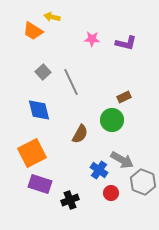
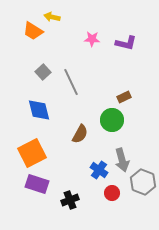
gray arrow: rotated 45 degrees clockwise
purple rectangle: moved 3 px left
red circle: moved 1 px right
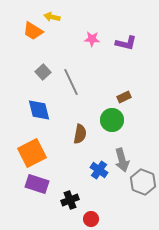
brown semicircle: rotated 18 degrees counterclockwise
red circle: moved 21 px left, 26 px down
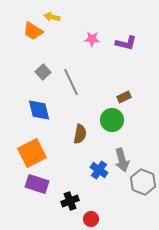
black cross: moved 1 px down
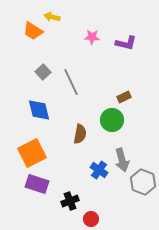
pink star: moved 2 px up
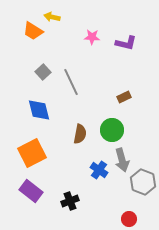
green circle: moved 10 px down
purple rectangle: moved 6 px left, 7 px down; rotated 20 degrees clockwise
red circle: moved 38 px right
